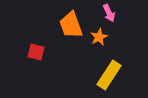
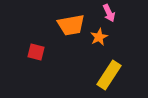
orange trapezoid: rotated 80 degrees counterclockwise
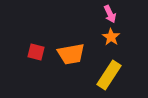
pink arrow: moved 1 px right, 1 px down
orange trapezoid: moved 29 px down
orange star: moved 12 px right; rotated 12 degrees counterclockwise
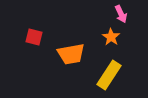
pink arrow: moved 11 px right
red square: moved 2 px left, 15 px up
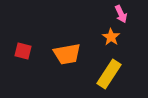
red square: moved 11 px left, 14 px down
orange trapezoid: moved 4 px left
yellow rectangle: moved 1 px up
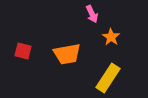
pink arrow: moved 29 px left
yellow rectangle: moved 1 px left, 4 px down
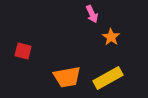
orange trapezoid: moved 23 px down
yellow rectangle: rotated 28 degrees clockwise
